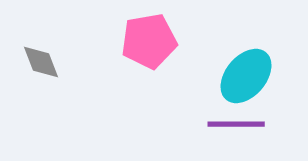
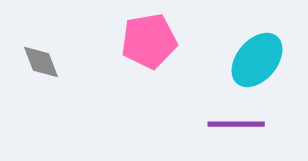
cyan ellipse: moved 11 px right, 16 px up
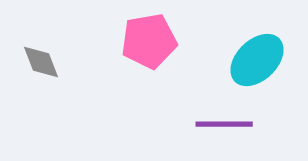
cyan ellipse: rotated 6 degrees clockwise
purple line: moved 12 px left
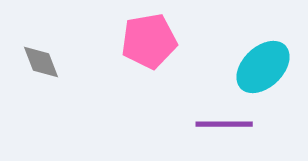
cyan ellipse: moved 6 px right, 7 px down
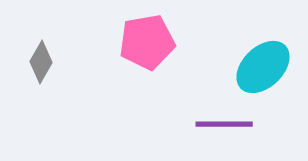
pink pentagon: moved 2 px left, 1 px down
gray diamond: rotated 51 degrees clockwise
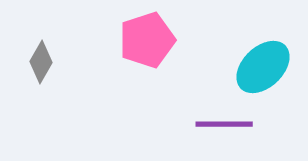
pink pentagon: moved 2 px up; rotated 8 degrees counterclockwise
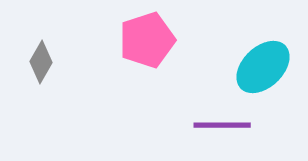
purple line: moved 2 px left, 1 px down
